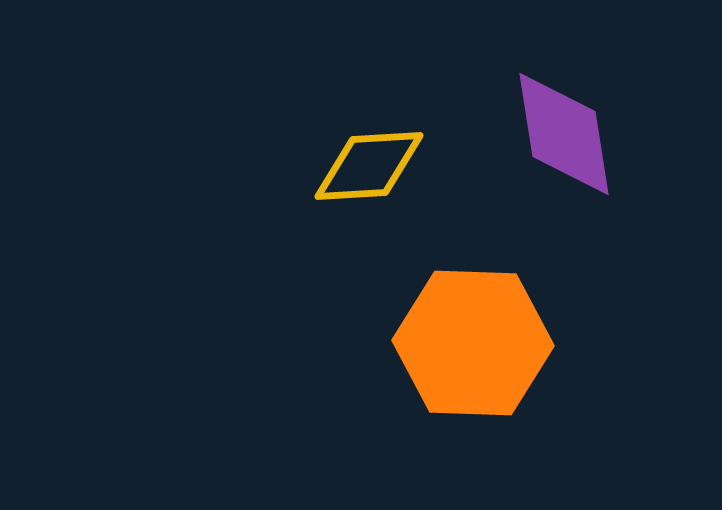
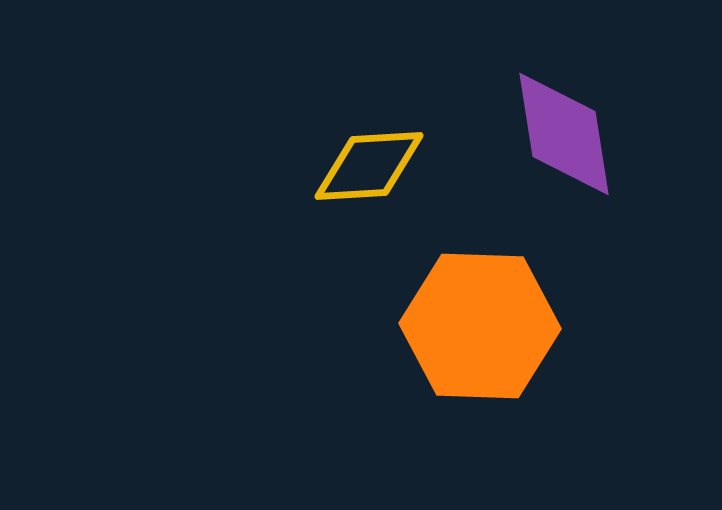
orange hexagon: moved 7 px right, 17 px up
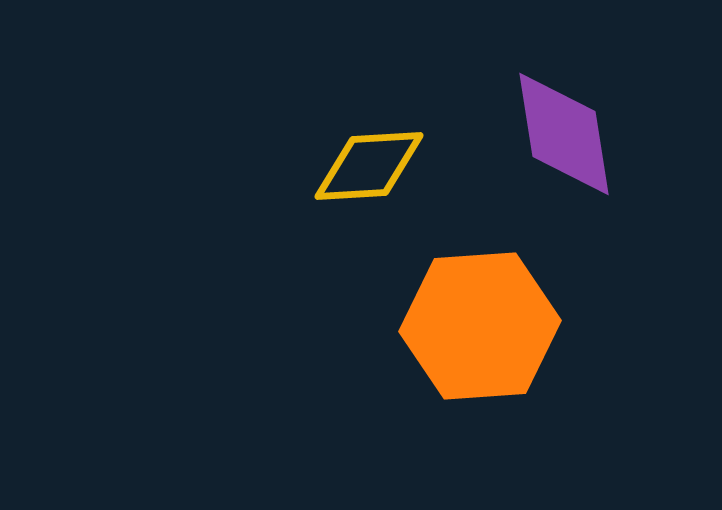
orange hexagon: rotated 6 degrees counterclockwise
